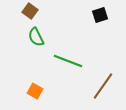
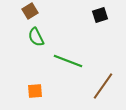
brown square: rotated 21 degrees clockwise
orange square: rotated 35 degrees counterclockwise
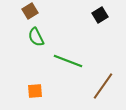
black square: rotated 14 degrees counterclockwise
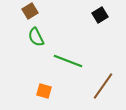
orange square: moved 9 px right; rotated 21 degrees clockwise
